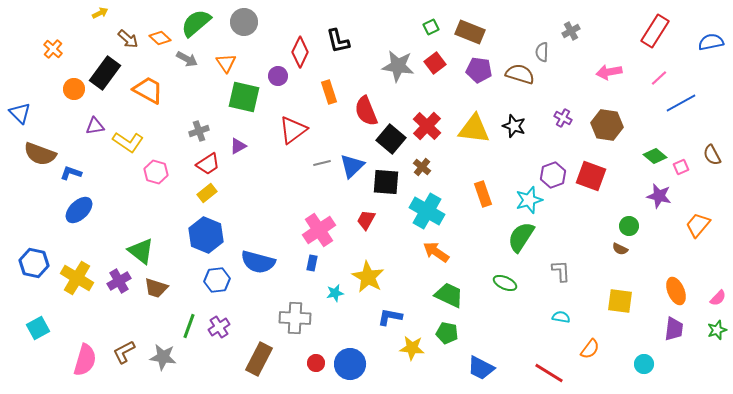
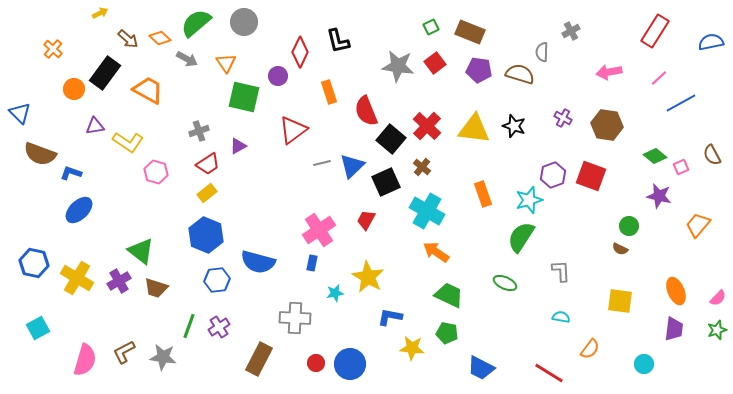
black square at (386, 182): rotated 28 degrees counterclockwise
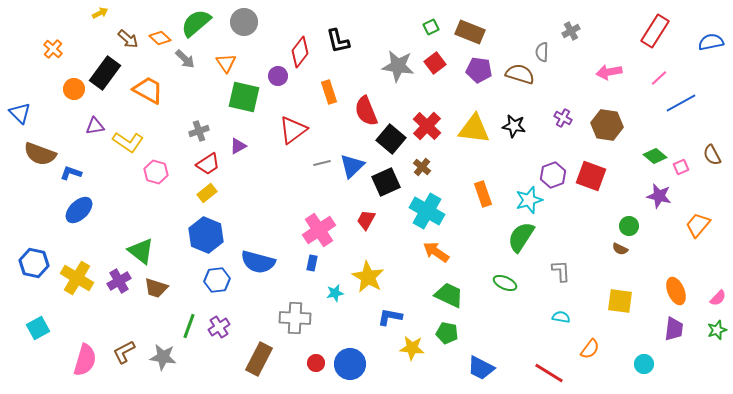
red diamond at (300, 52): rotated 12 degrees clockwise
gray arrow at (187, 59): moved 2 px left; rotated 15 degrees clockwise
black star at (514, 126): rotated 10 degrees counterclockwise
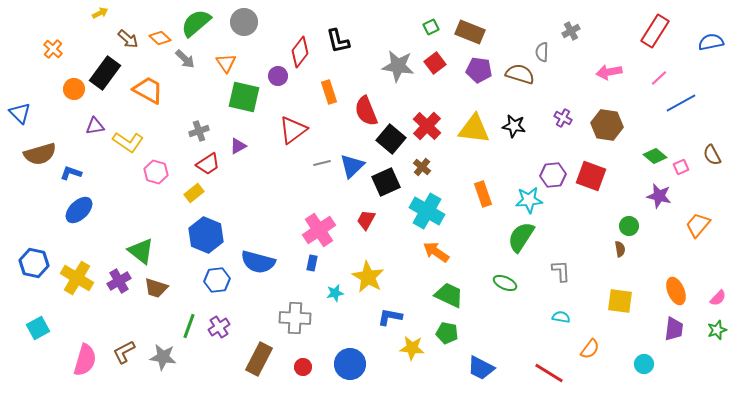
brown semicircle at (40, 154): rotated 36 degrees counterclockwise
purple hexagon at (553, 175): rotated 15 degrees clockwise
yellow rectangle at (207, 193): moved 13 px left
cyan star at (529, 200): rotated 12 degrees clockwise
brown semicircle at (620, 249): rotated 126 degrees counterclockwise
red circle at (316, 363): moved 13 px left, 4 px down
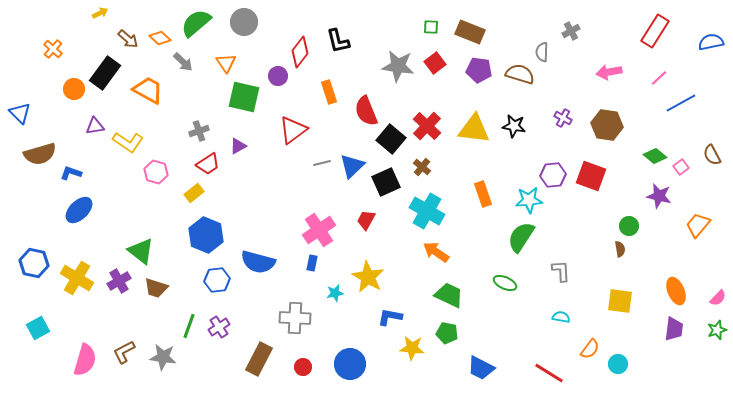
green square at (431, 27): rotated 28 degrees clockwise
gray arrow at (185, 59): moved 2 px left, 3 px down
pink square at (681, 167): rotated 14 degrees counterclockwise
cyan circle at (644, 364): moved 26 px left
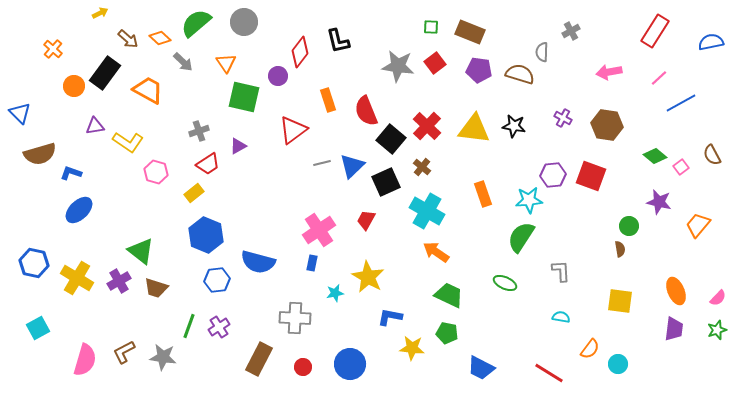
orange circle at (74, 89): moved 3 px up
orange rectangle at (329, 92): moved 1 px left, 8 px down
purple star at (659, 196): moved 6 px down
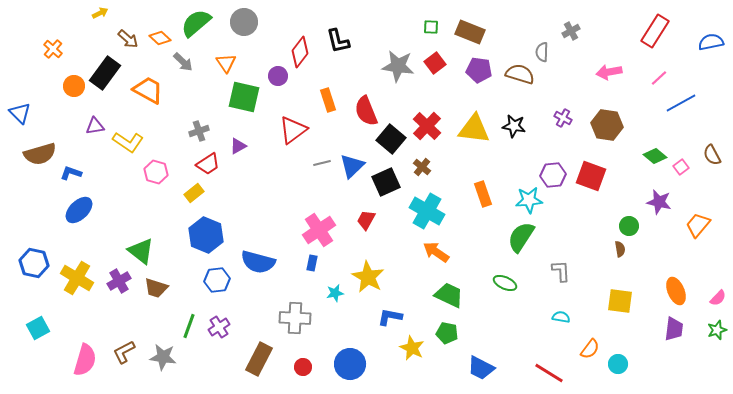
yellow star at (412, 348): rotated 20 degrees clockwise
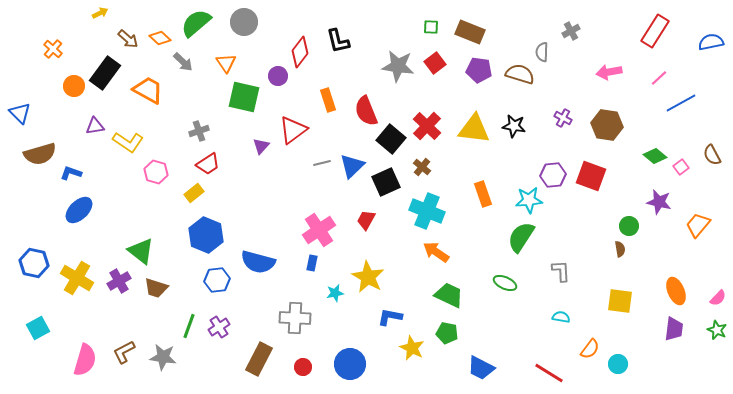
purple triangle at (238, 146): moved 23 px right; rotated 18 degrees counterclockwise
cyan cross at (427, 211): rotated 8 degrees counterclockwise
green star at (717, 330): rotated 30 degrees counterclockwise
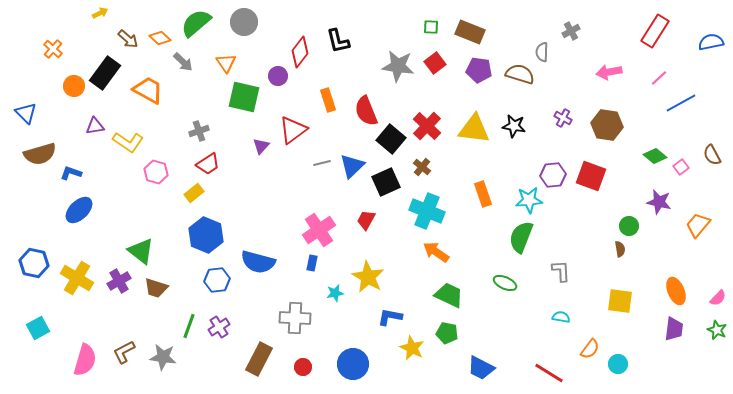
blue triangle at (20, 113): moved 6 px right
green semicircle at (521, 237): rotated 12 degrees counterclockwise
blue circle at (350, 364): moved 3 px right
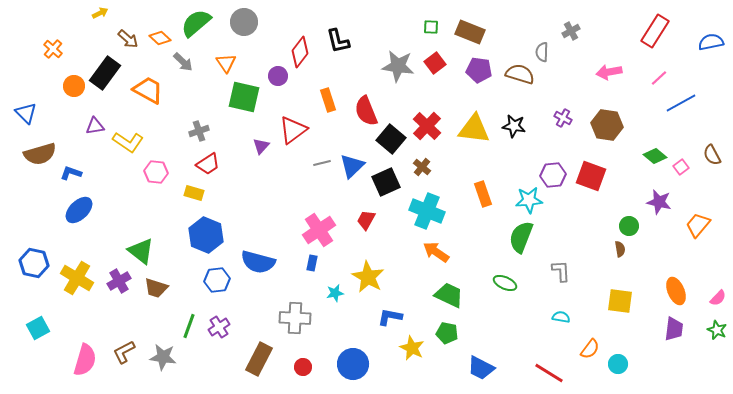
pink hexagon at (156, 172): rotated 10 degrees counterclockwise
yellow rectangle at (194, 193): rotated 54 degrees clockwise
